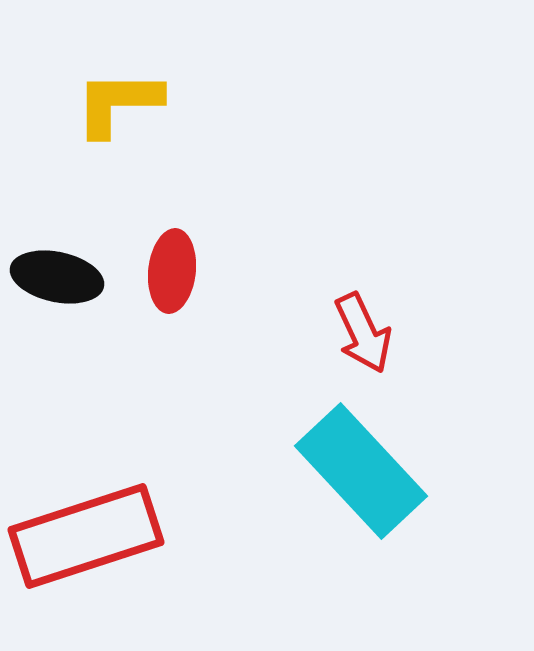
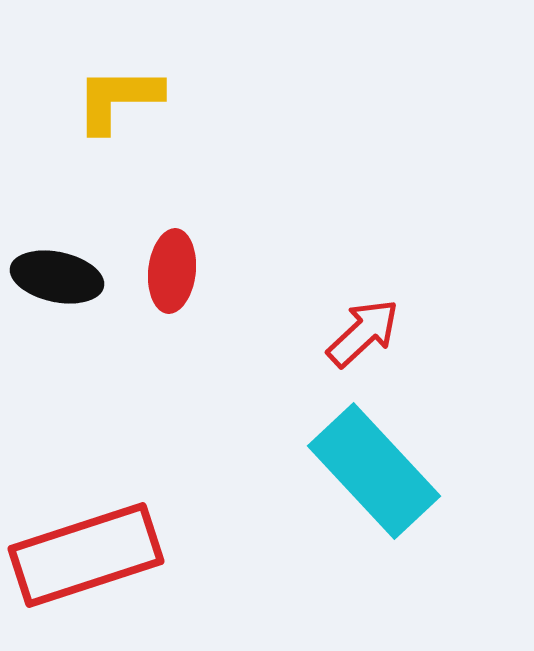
yellow L-shape: moved 4 px up
red arrow: rotated 108 degrees counterclockwise
cyan rectangle: moved 13 px right
red rectangle: moved 19 px down
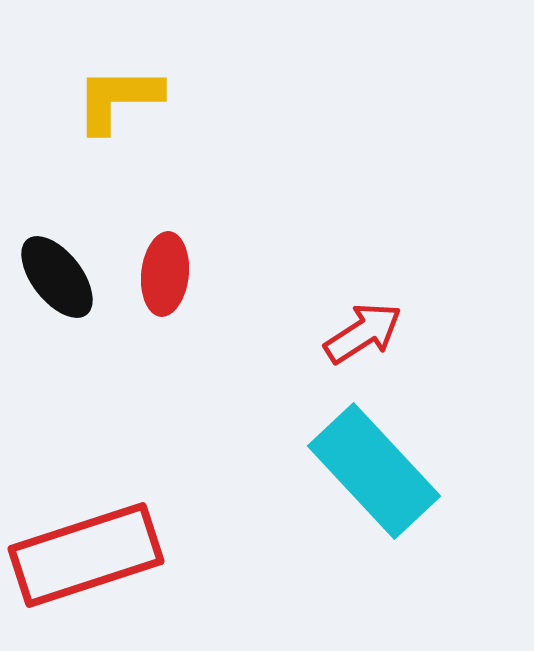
red ellipse: moved 7 px left, 3 px down
black ellipse: rotated 40 degrees clockwise
red arrow: rotated 10 degrees clockwise
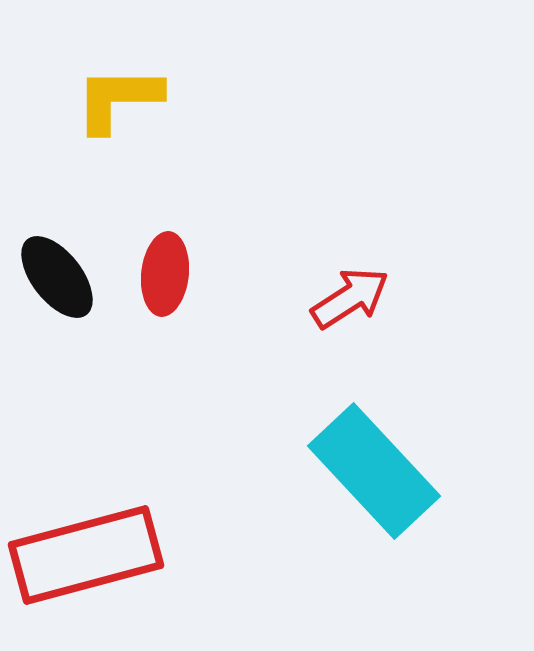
red arrow: moved 13 px left, 35 px up
red rectangle: rotated 3 degrees clockwise
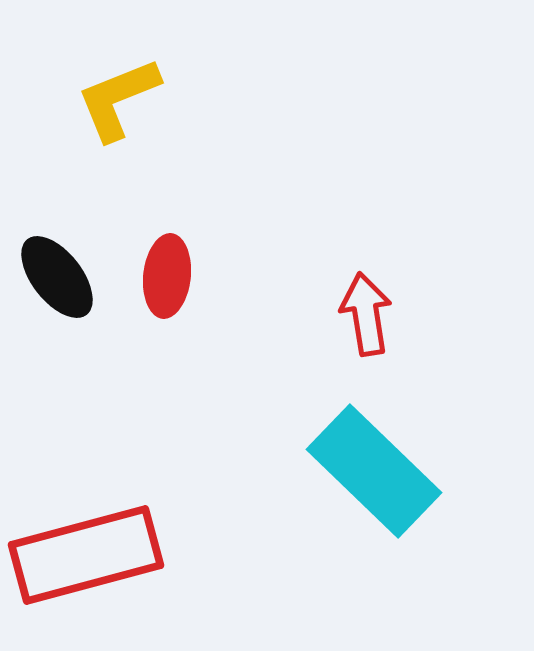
yellow L-shape: rotated 22 degrees counterclockwise
red ellipse: moved 2 px right, 2 px down
red arrow: moved 16 px right, 16 px down; rotated 66 degrees counterclockwise
cyan rectangle: rotated 3 degrees counterclockwise
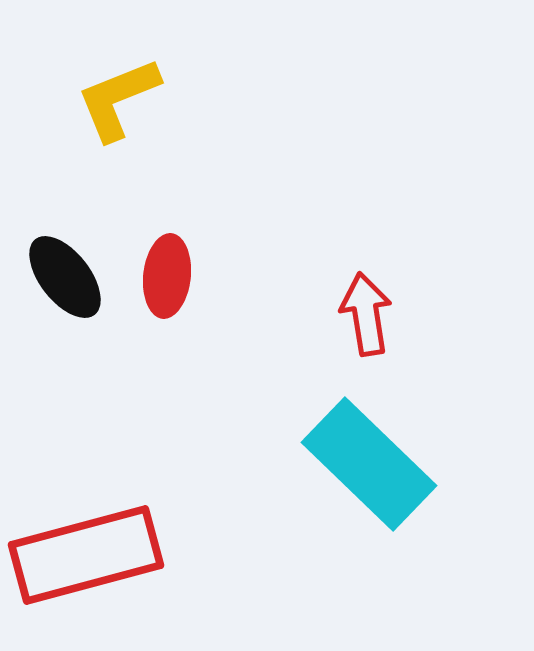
black ellipse: moved 8 px right
cyan rectangle: moved 5 px left, 7 px up
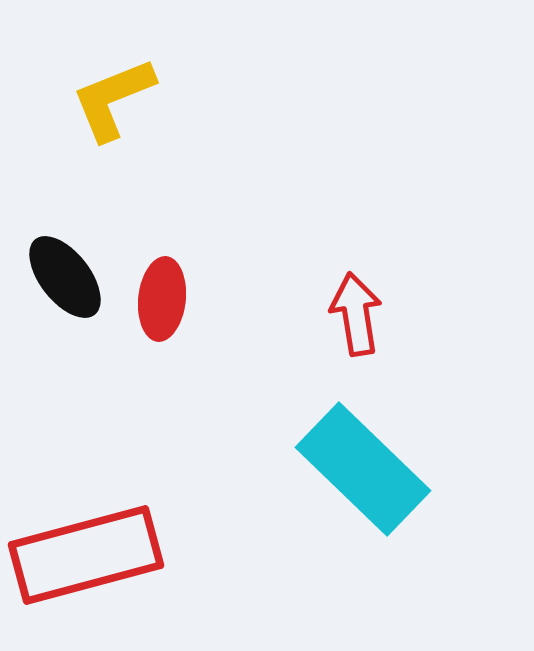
yellow L-shape: moved 5 px left
red ellipse: moved 5 px left, 23 px down
red arrow: moved 10 px left
cyan rectangle: moved 6 px left, 5 px down
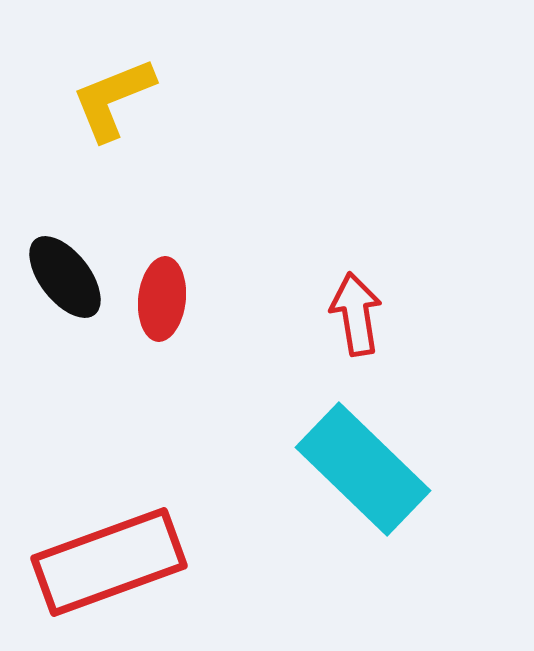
red rectangle: moved 23 px right, 7 px down; rotated 5 degrees counterclockwise
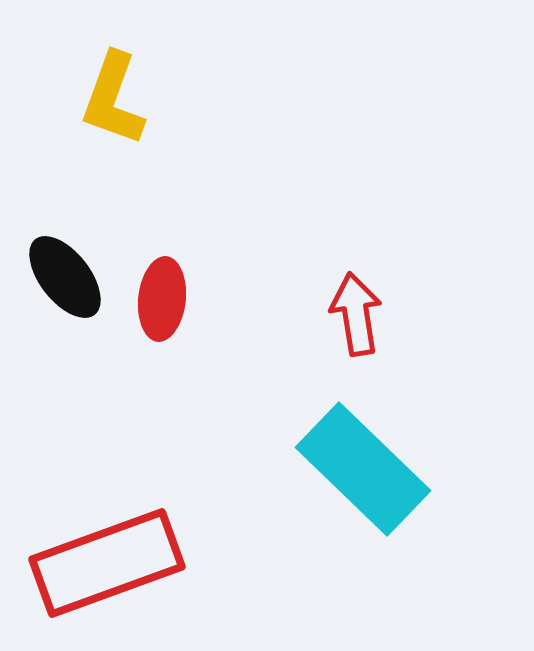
yellow L-shape: rotated 48 degrees counterclockwise
red rectangle: moved 2 px left, 1 px down
